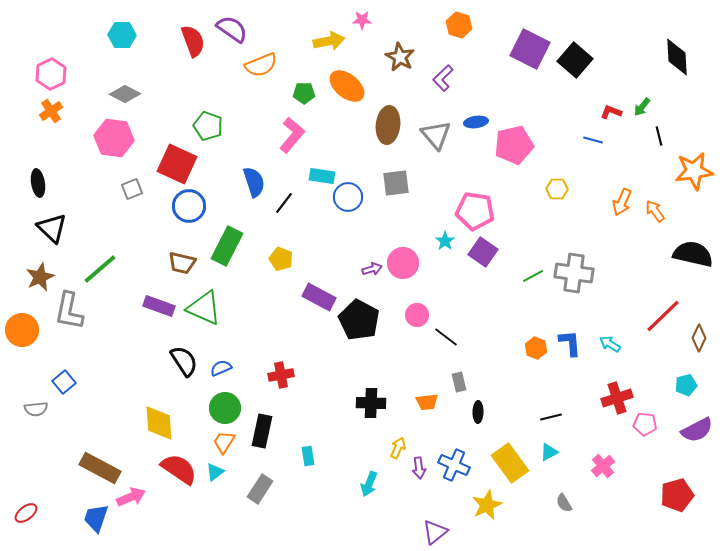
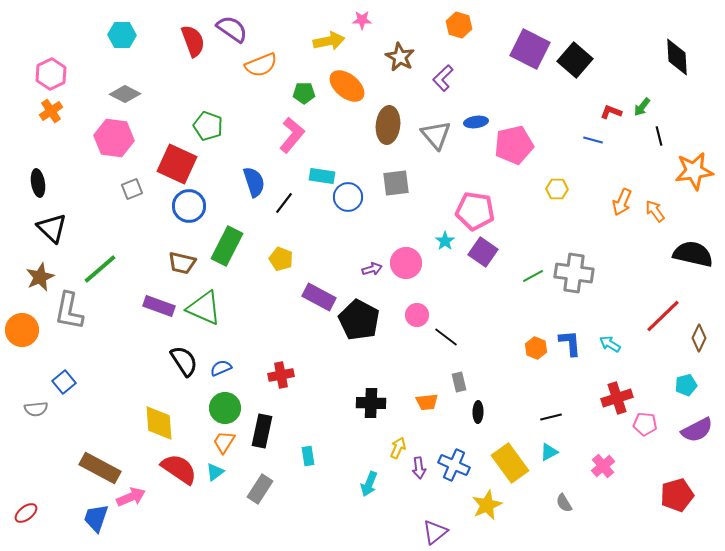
pink circle at (403, 263): moved 3 px right
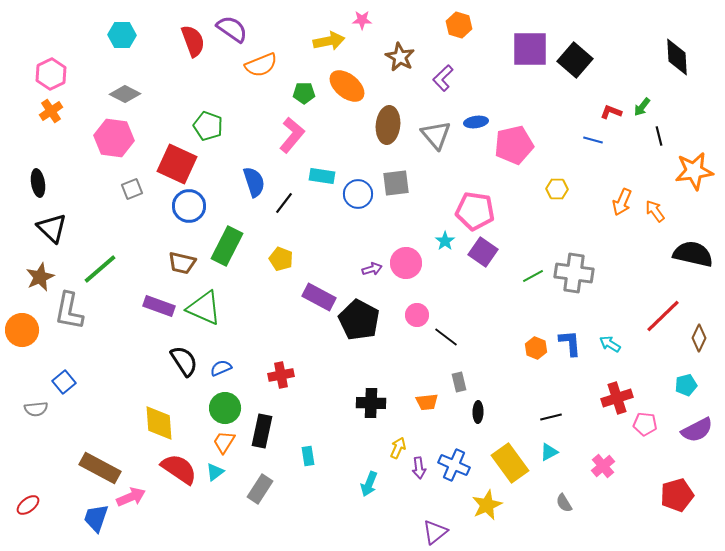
purple square at (530, 49): rotated 27 degrees counterclockwise
blue circle at (348, 197): moved 10 px right, 3 px up
red ellipse at (26, 513): moved 2 px right, 8 px up
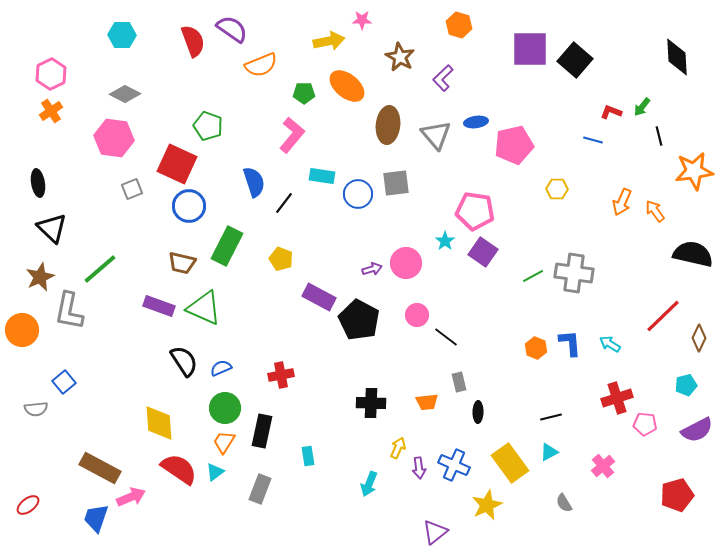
gray rectangle at (260, 489): rotated 12 degrees counterclockwise
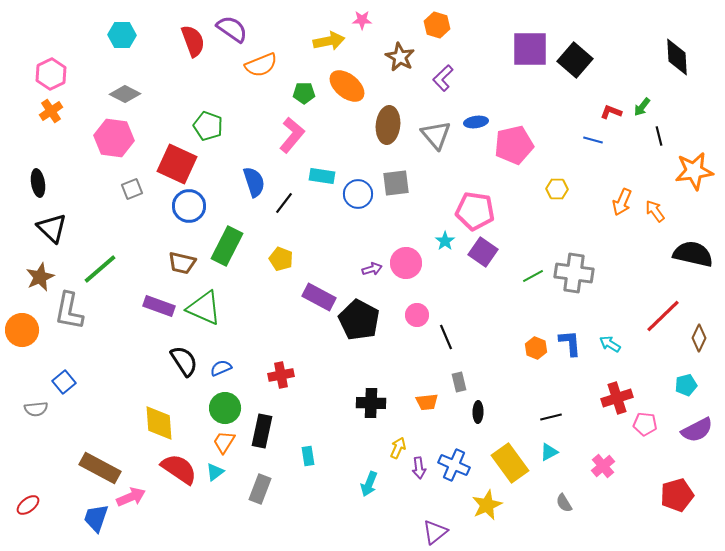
orange hexagon at (459, 25): moved 22 px left
black line at (446, 337): rotated 30 degrees clockwise
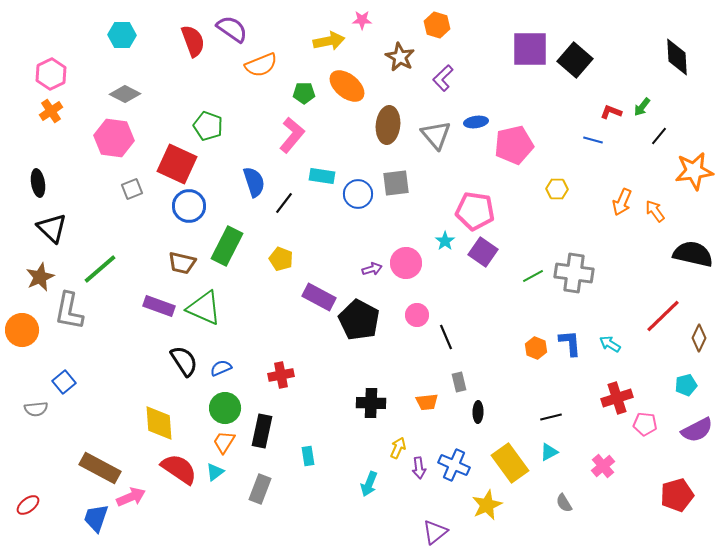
black line at (659, 136): rotated 54 degrees clockwise
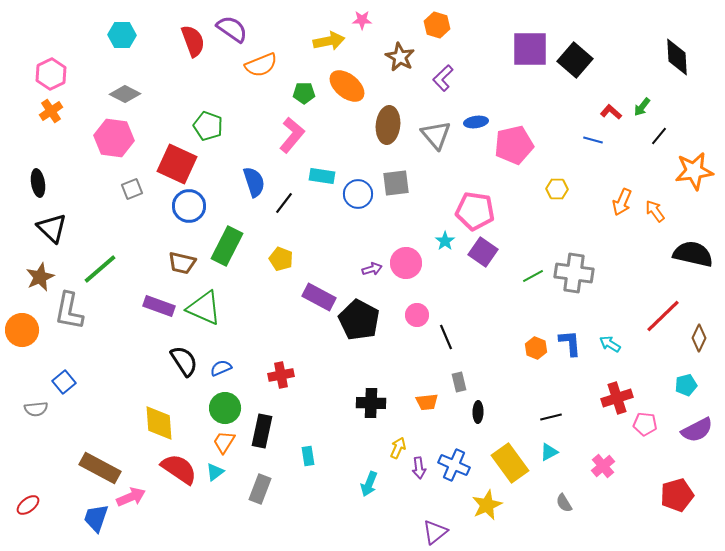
red L-shape at (611, 112): rotated 20 degrees clockwise
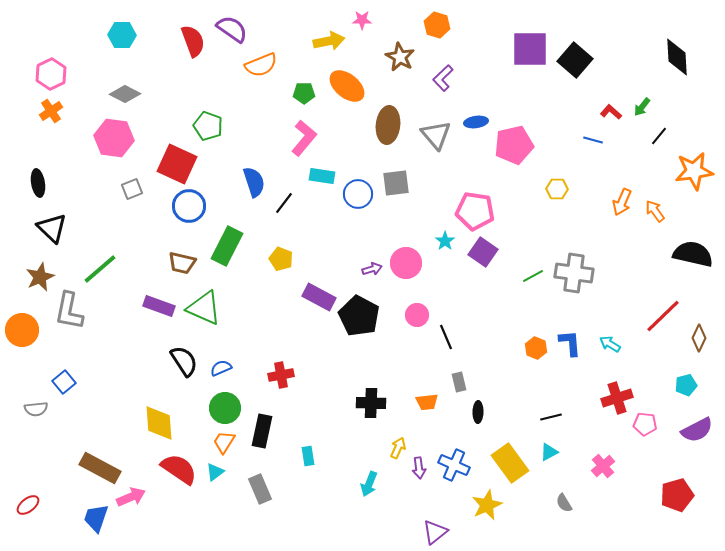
pink L-shape at (292, 135): moved 12 px right, 3 px down
black pentagon at (359, 320): moved 4 px up
gray rectangle at (260, 489): rotated 44 degrees counterclockwise
